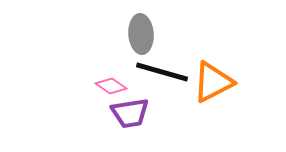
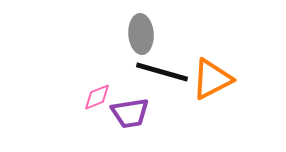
orange triangle: moved 1 px left, 3 px up
pink diamond: moved 14 px left, 11 px down; rotated 56 degrees counterclockwise
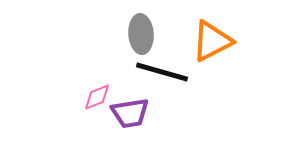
orange triangle: moved 38 px up
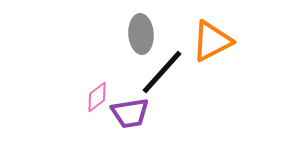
black line: rotated 64 degrees counterclockwise
pink diamond: rotated 16 degrees counterclockwise
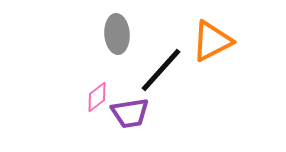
gray ellipse: moved 24 px left
black line: moved 1 px left, 2 px up
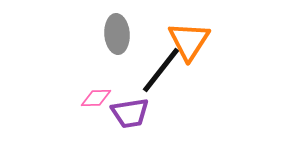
orange triangle: moved 23 px left; rotated 30 degrees counterclockwise
black line: rotated 4 degrees counterclockwise
pink diamond: moved 1 px left, 1 px down; rotated 36 degrees clockwise
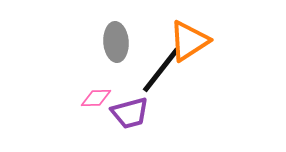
gray ellipse: moved 1 px left, 8 px down
orange triangle: rotated 24 degrees clockwise
purple trapezoid: rotated 6 degrees counterclockwise
